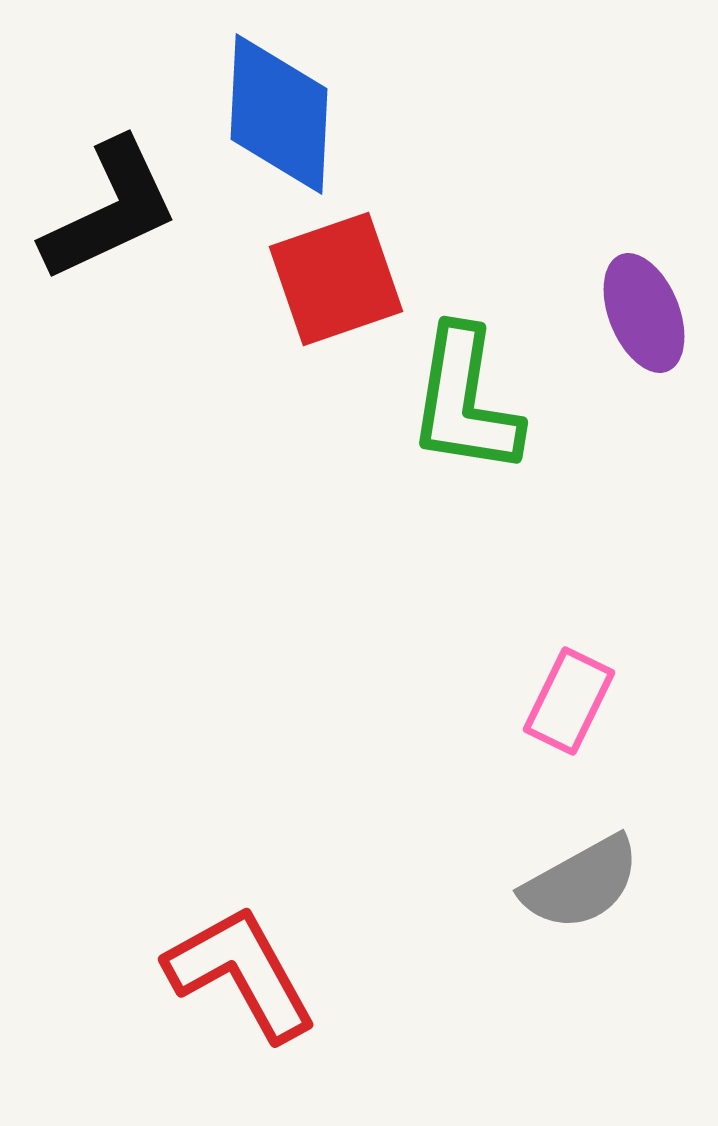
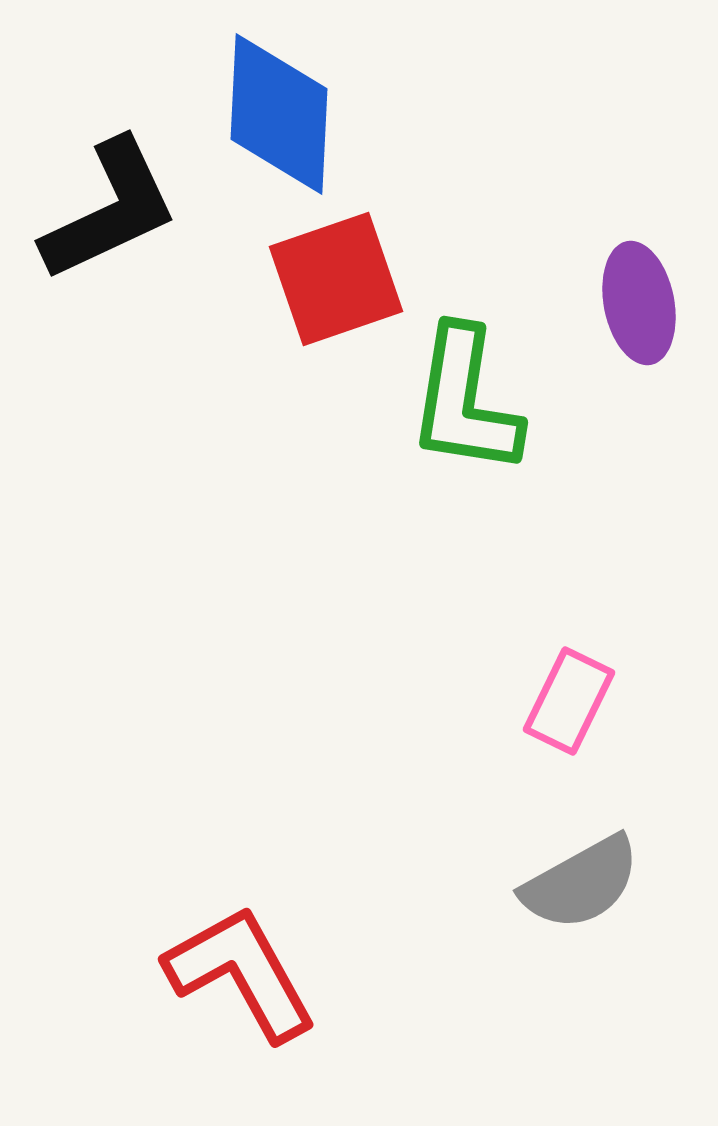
purple ellipse: moved 5 px left, 10 px up; rotated 11 degrees clockwise
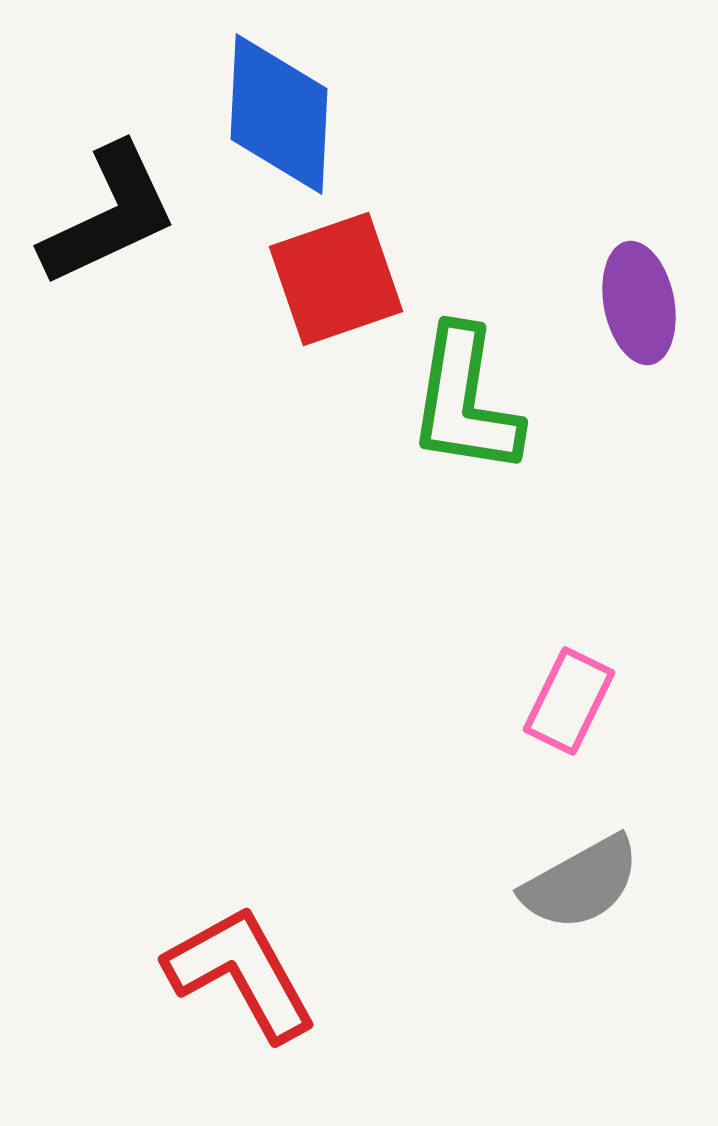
black L-shape: moved 1 px left, 5 px down
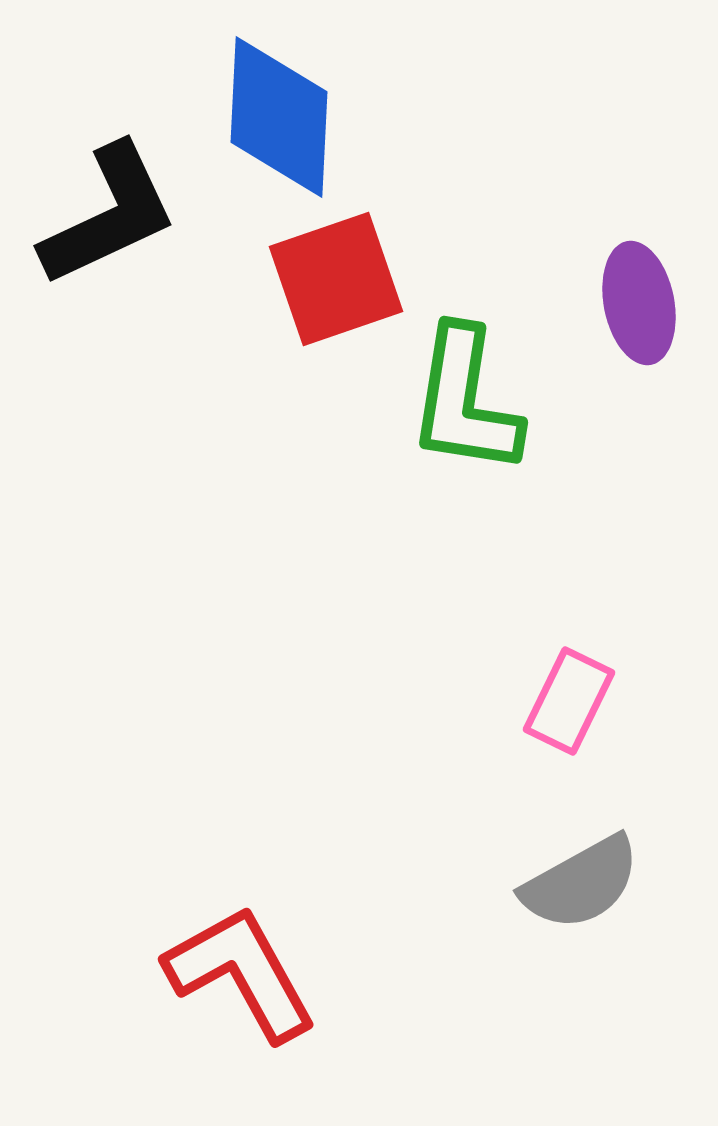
blue diamond: moved 3 px down
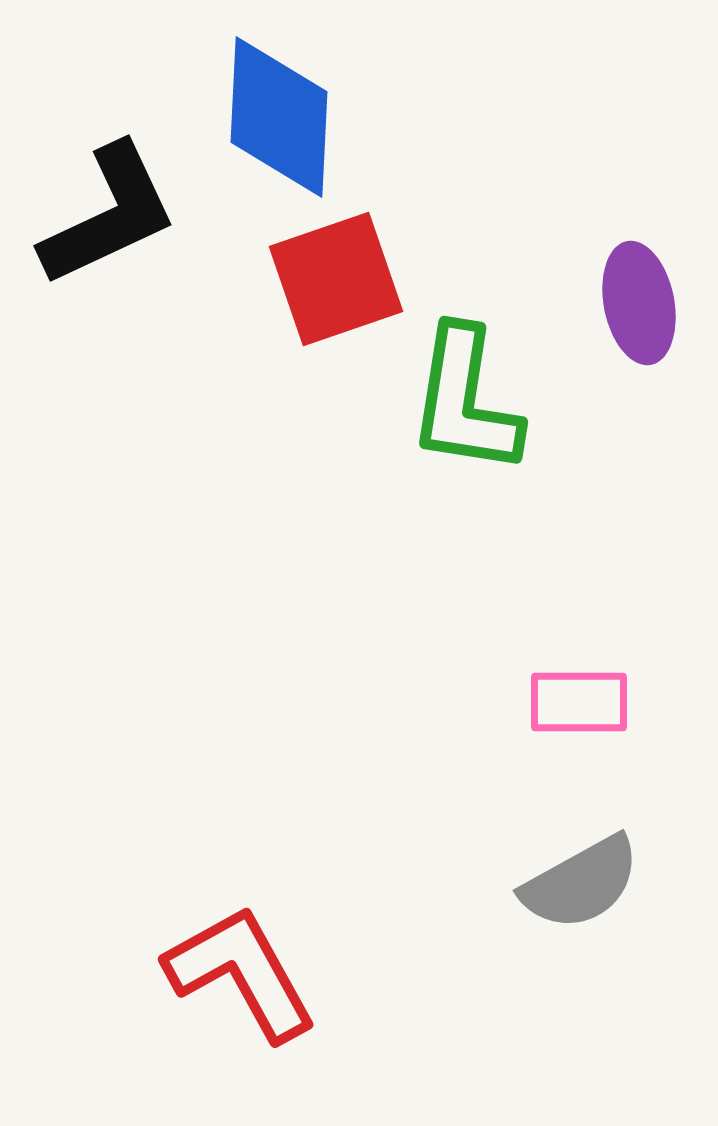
pink rectangle: moved 10 px right, 1 px down; rotated 64 degrees clockwise
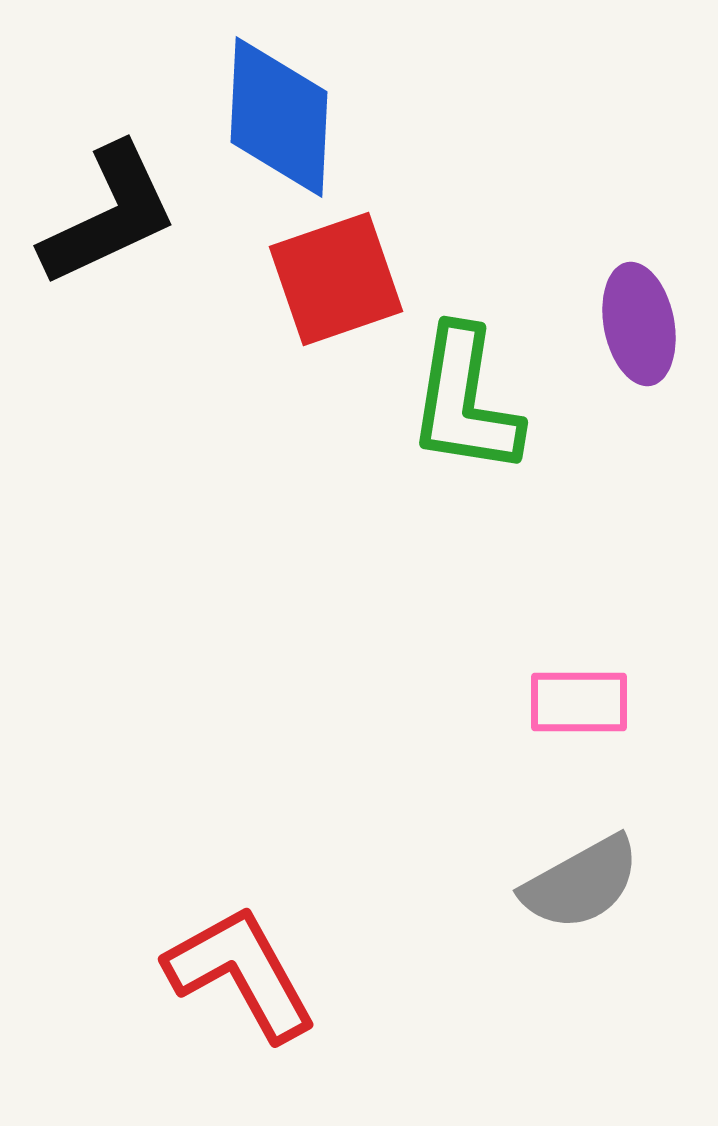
purple ellipse: moved 21 px down
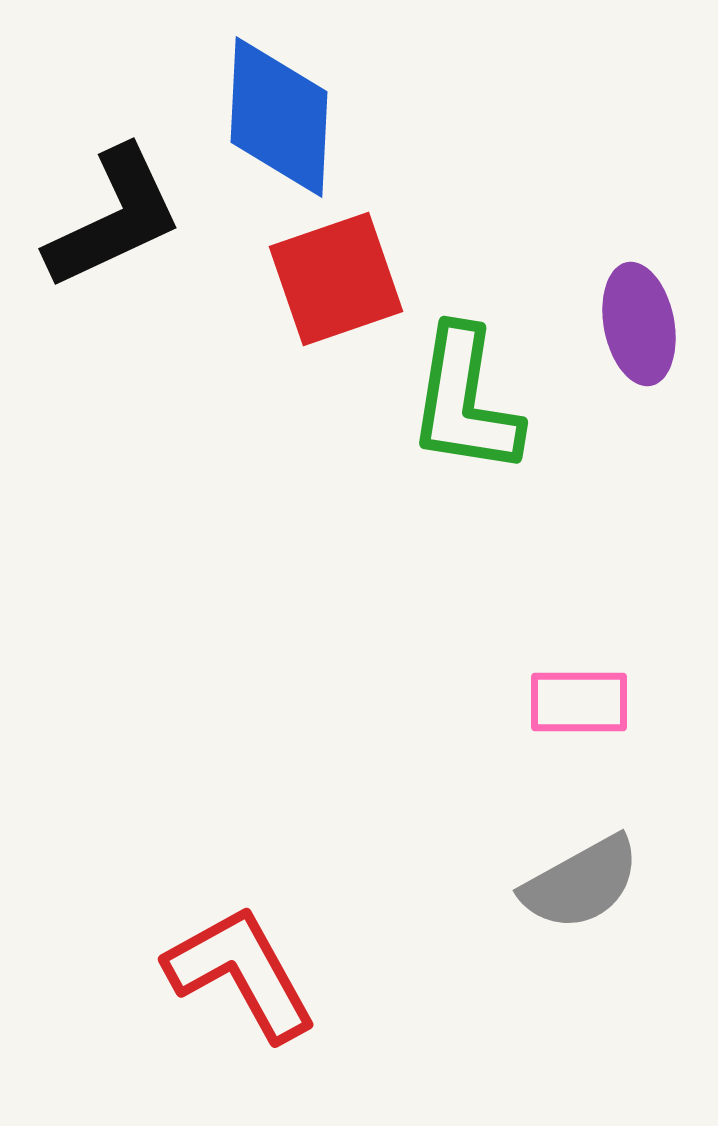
black L-shape: moved 5 px right, 3 px down
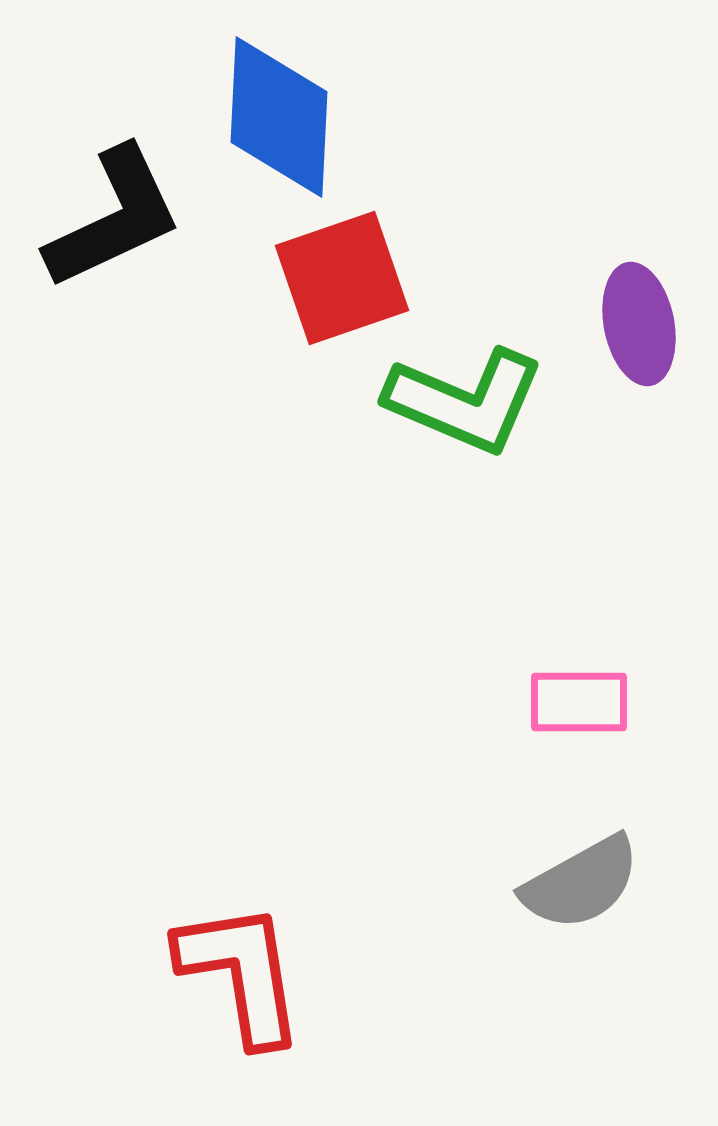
red square: moved 6 px right, 1 px up
green L-shape: rotated 76 degrees counterclockwise
red L-shape: rotated 20 degrees clockwise
